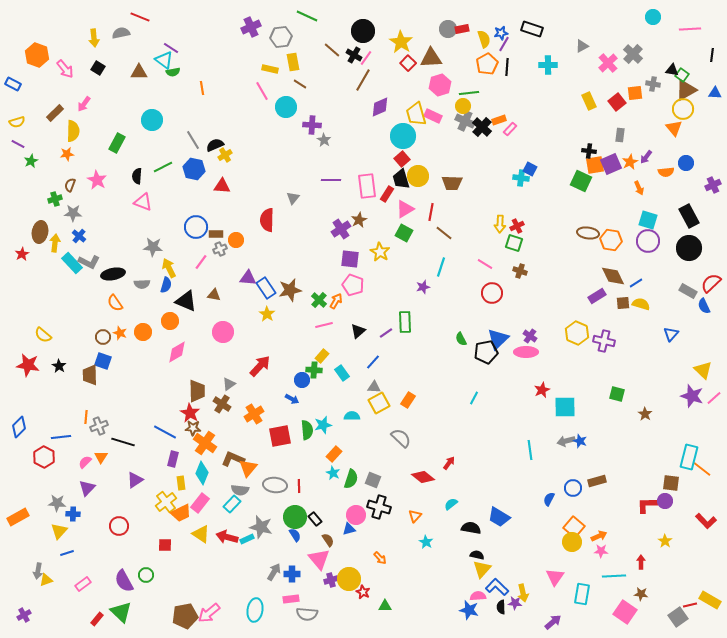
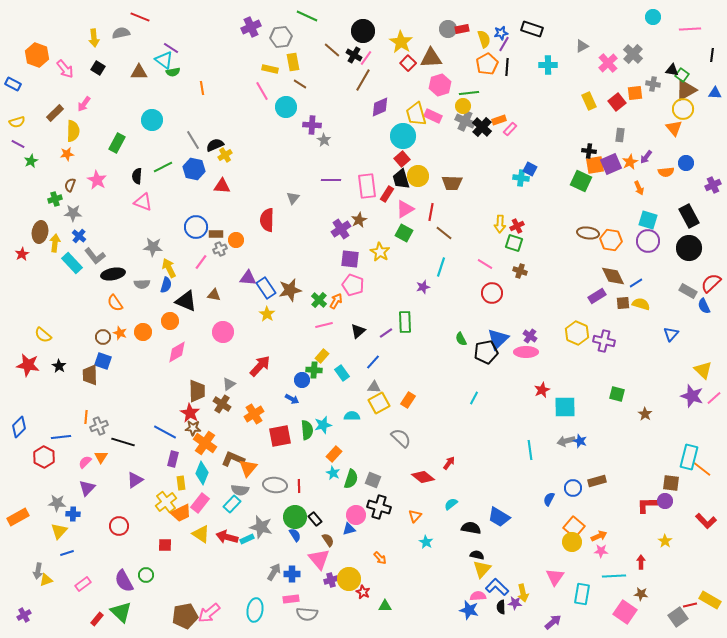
gray L-shape at (89, 262): moved 6 px right, 6 px up; rotated 25 degrees clockwise
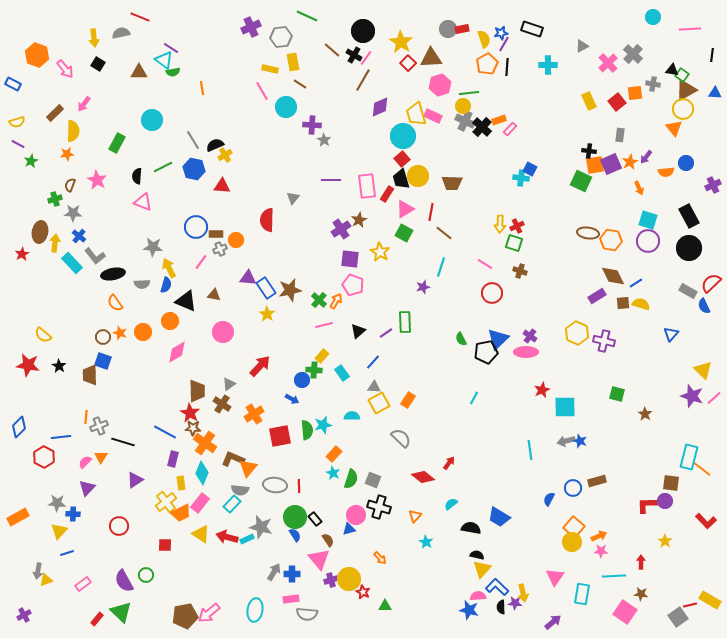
black square at (98, 68): moved 4 px up
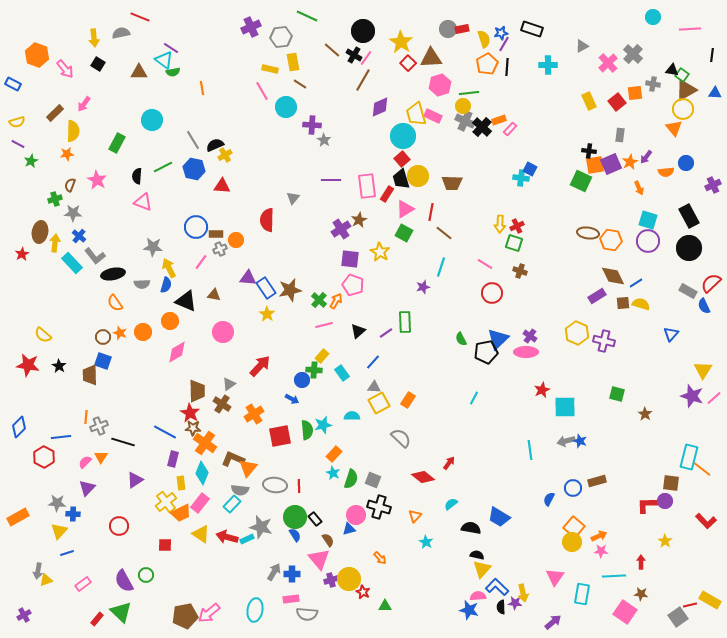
yellow triangle at (703, 370): rotated 18 degrees clockwise
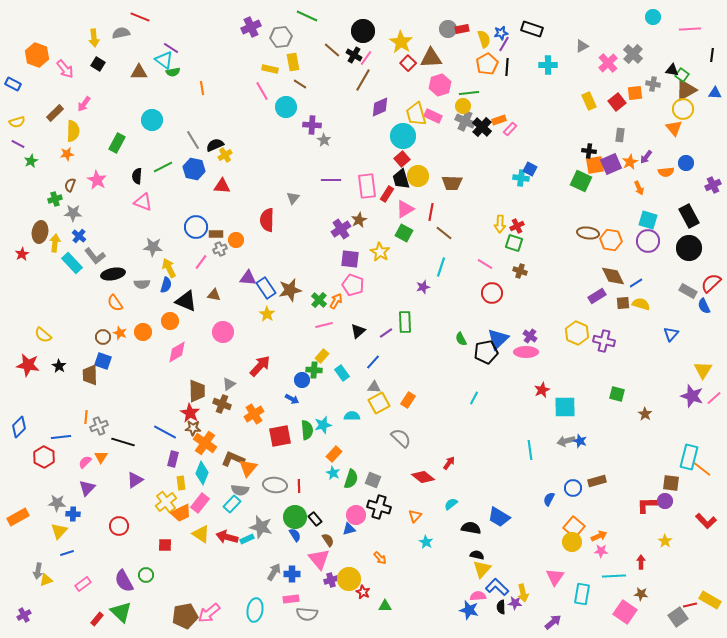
brown cross at (222, 404): rotated 12 degrees counterclockwise
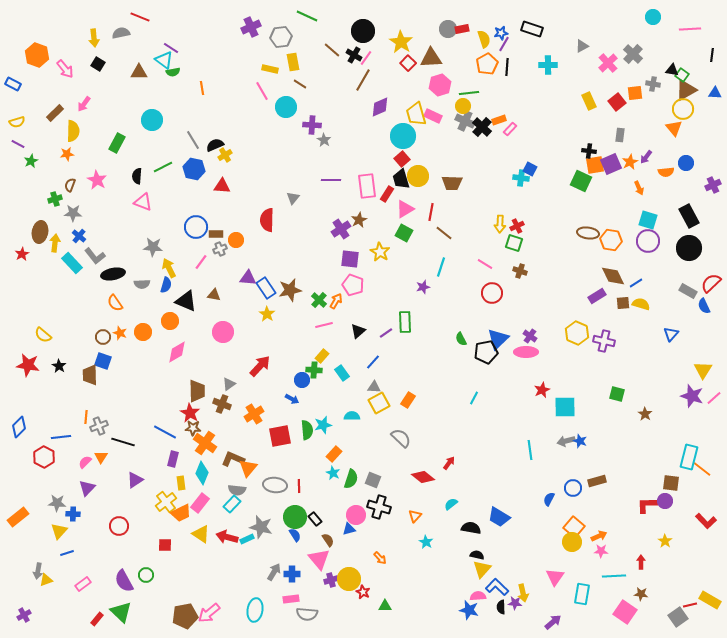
gray semicircle at (240, 490): moved 3 px left
orange rectangle at (18, 517): rotated 10 degrees counterclockwise
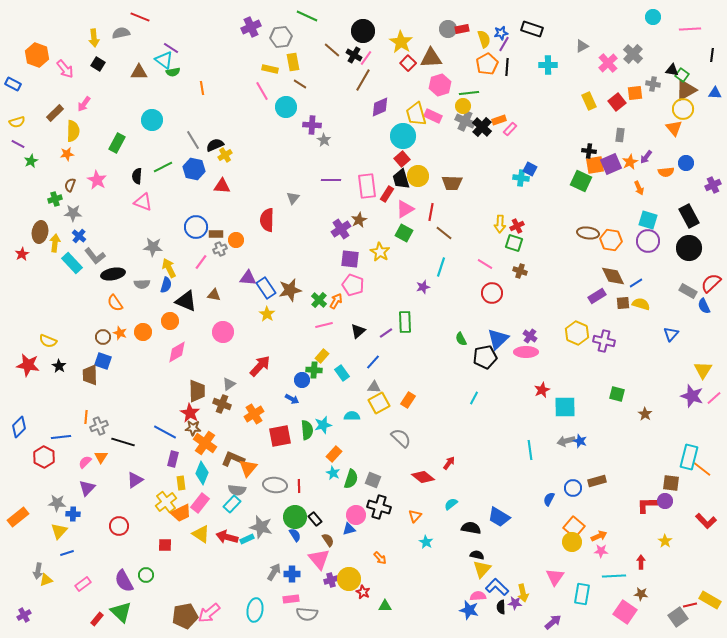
yellow semicircle at (43, 335): moved 5 px right, 6 px down; rotated 18 degrees counterclockwise
black pentagon at (486, 352): moved 1 px left, 5 px down
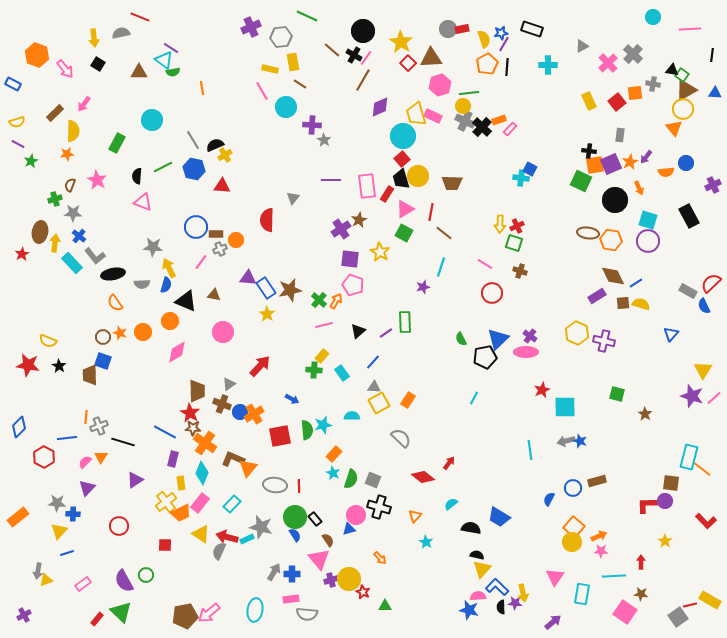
black circle at (689, 248): moved 74 px left, 48 px up
blue circle at (302, 380): moved 62 px left, 32 px down
blue line at (61, 437): moved 6 px right, 1 px down
gray semicircle at (237, 490): moved 18 px left, 61 px down; rotated 108 degrees clockwise
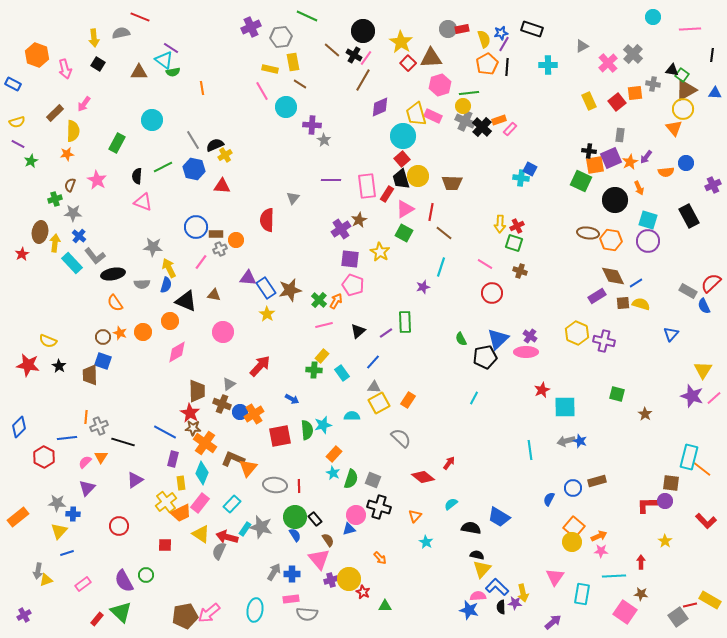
pink arrow at (65, 69): rotated 24 degrees clockwise
purple square at (611, 164): moved 6 px up
cyan rectangle at (247, 539): moved 2 px left, 10 px up; rotated 32 degrees counterclockwise
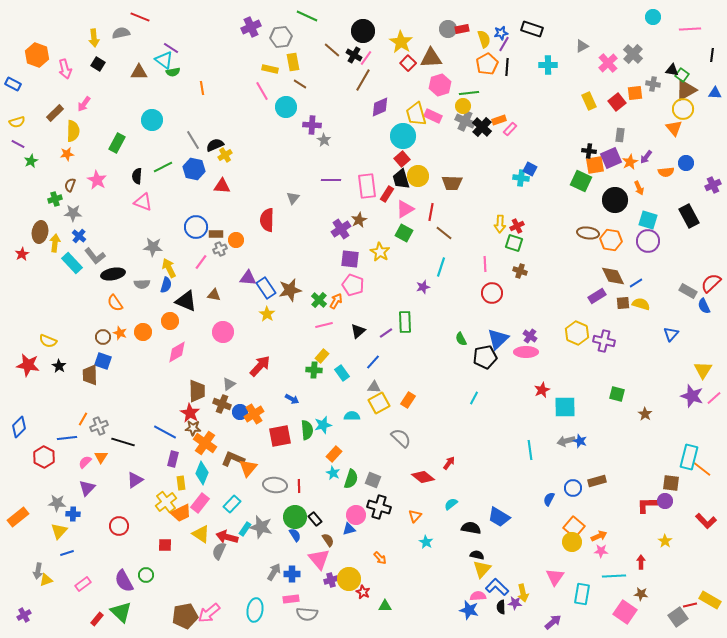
pink line at (485, 264): rotated 56 degrees clockwise
orange line at (86, 417): moved 3 px left, 2 px down; rotated 24 degrees clockwise
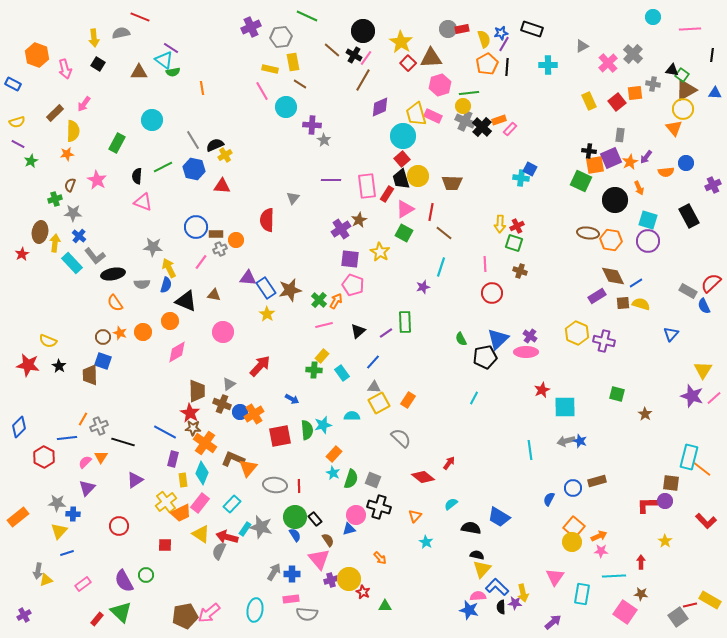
yellow rectangle at (181, 483): moved 2 px right, 3 px up
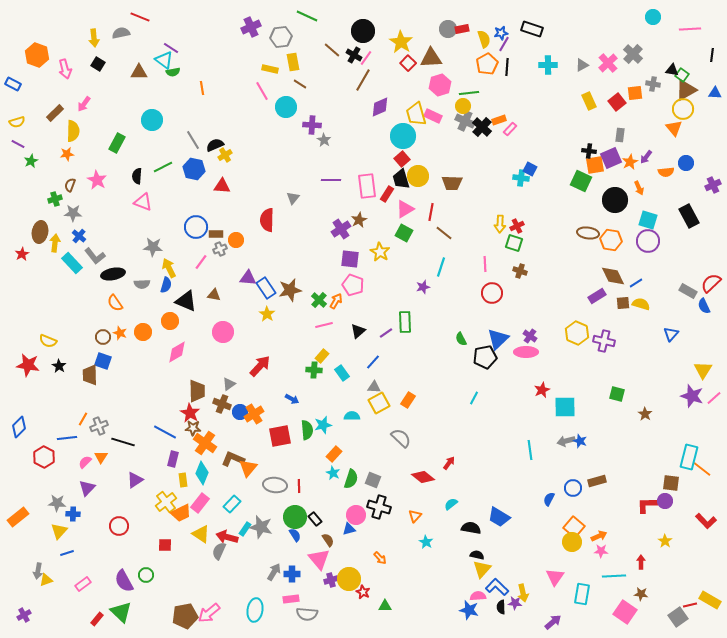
gray triangle at (582, 46): moved 19 px down
